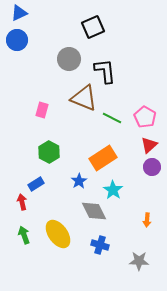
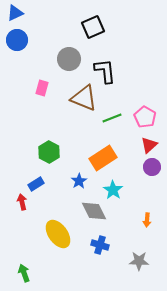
blue triangle: moved 4 px left
pink rectangle: moved 22 px up
green line: rotated 48 degrees counterclockwise
green arrow: moved 38 px down
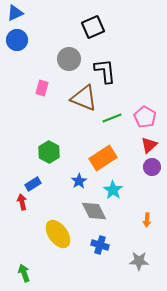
blue rectangle: moved 3 px left
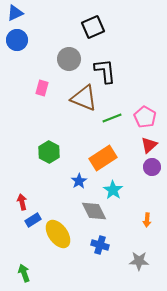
blue rectangle: moved 36 px down
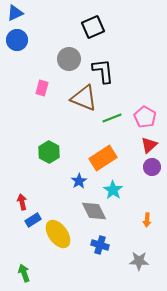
black L-shape: moved 2 px left
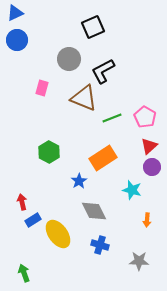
black L-shape: rotated 112 degrees counterclockwise
red triangle: moved 1 px down
cyan star: moved 19 px right; rotated 18 degrees counterclockwise
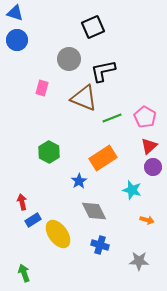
blue triangle: rotated 42 degrees clockwise
black L-shape: rotated 16 degrees clockwise
purple circle: moved 1 px right
orange arrow: rotated 80 degrees counterclockwise
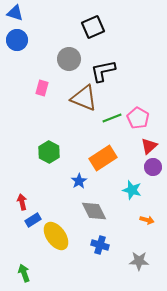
pink pentagon: moved 7 px left, 1 px down
yellow ellipse: moved 2 px left, 2 px down
